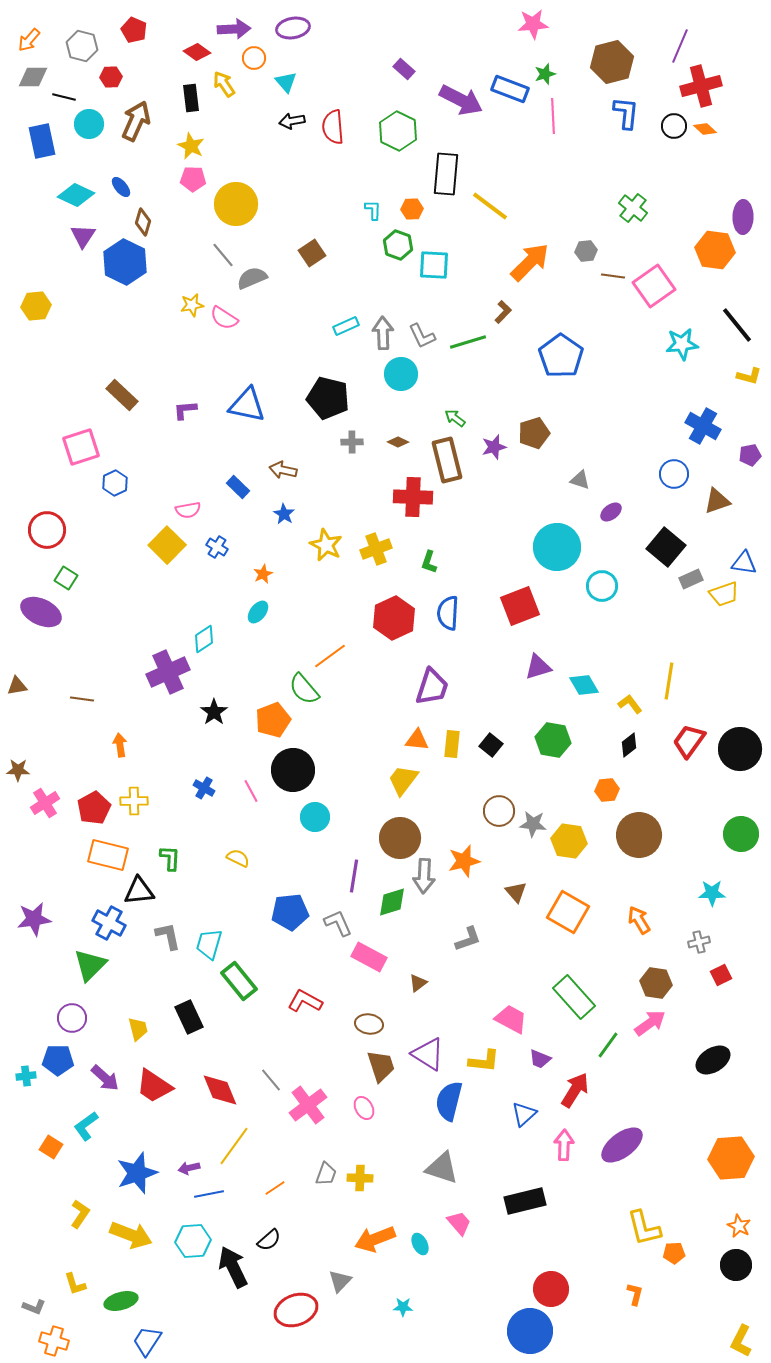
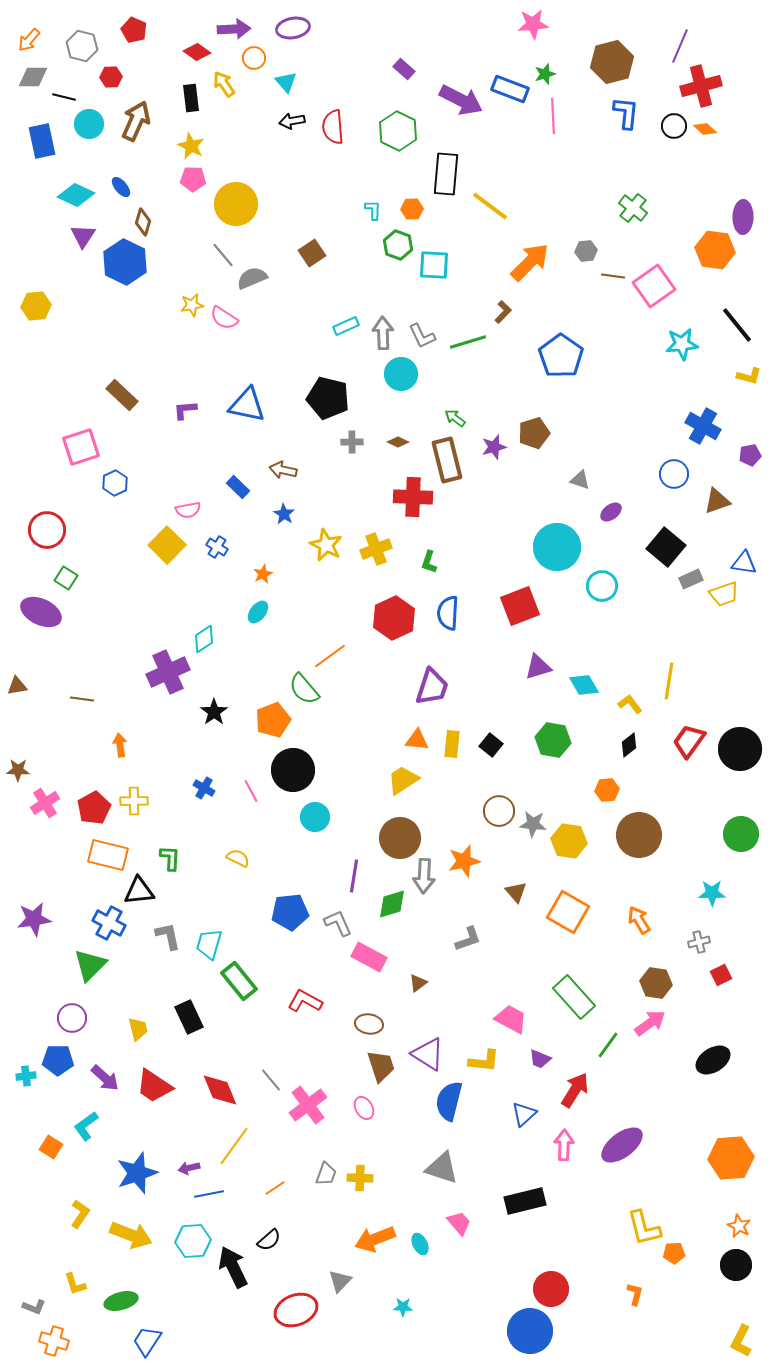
yellow trapezoid at (403, 780): rotated 20 degrees clockwise
green diamond at (392, 902): moved 2 px down
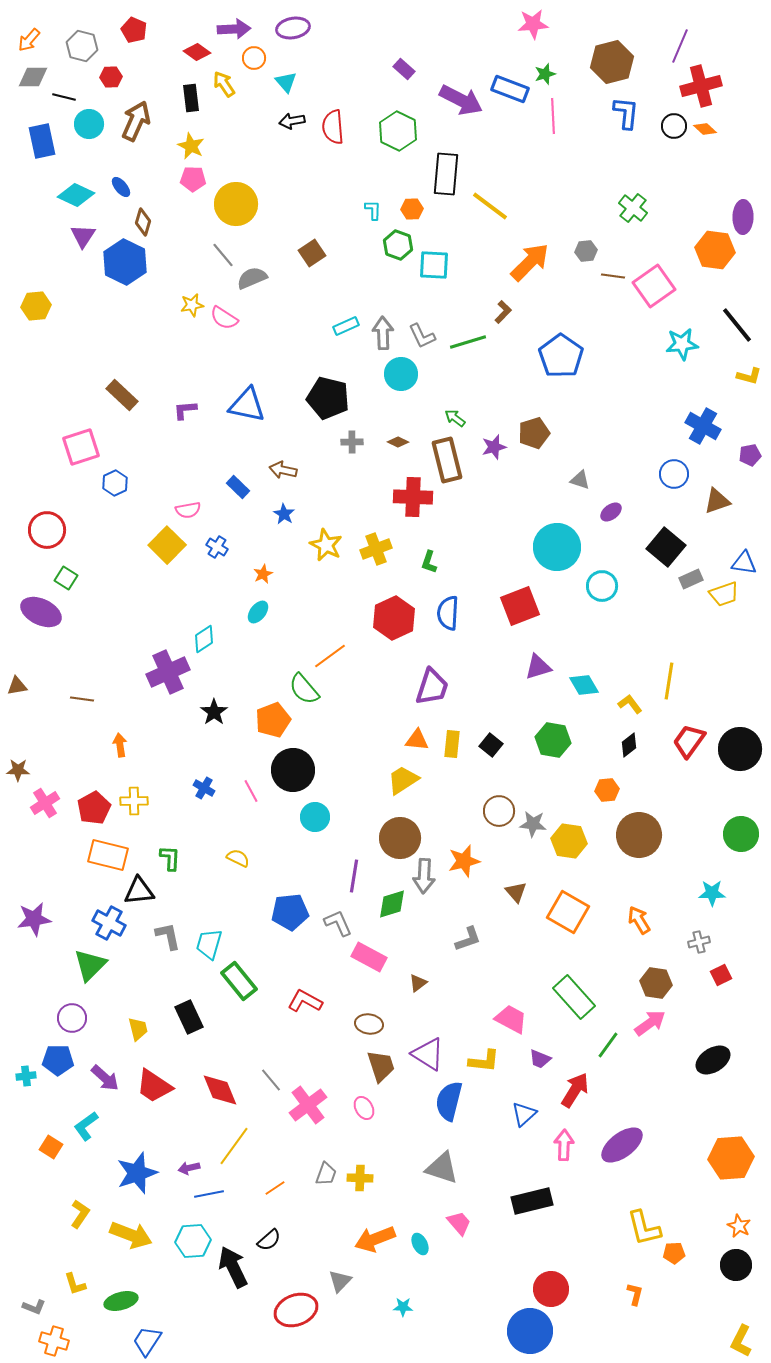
black rectangle at (525, 1201): moved 7 px right
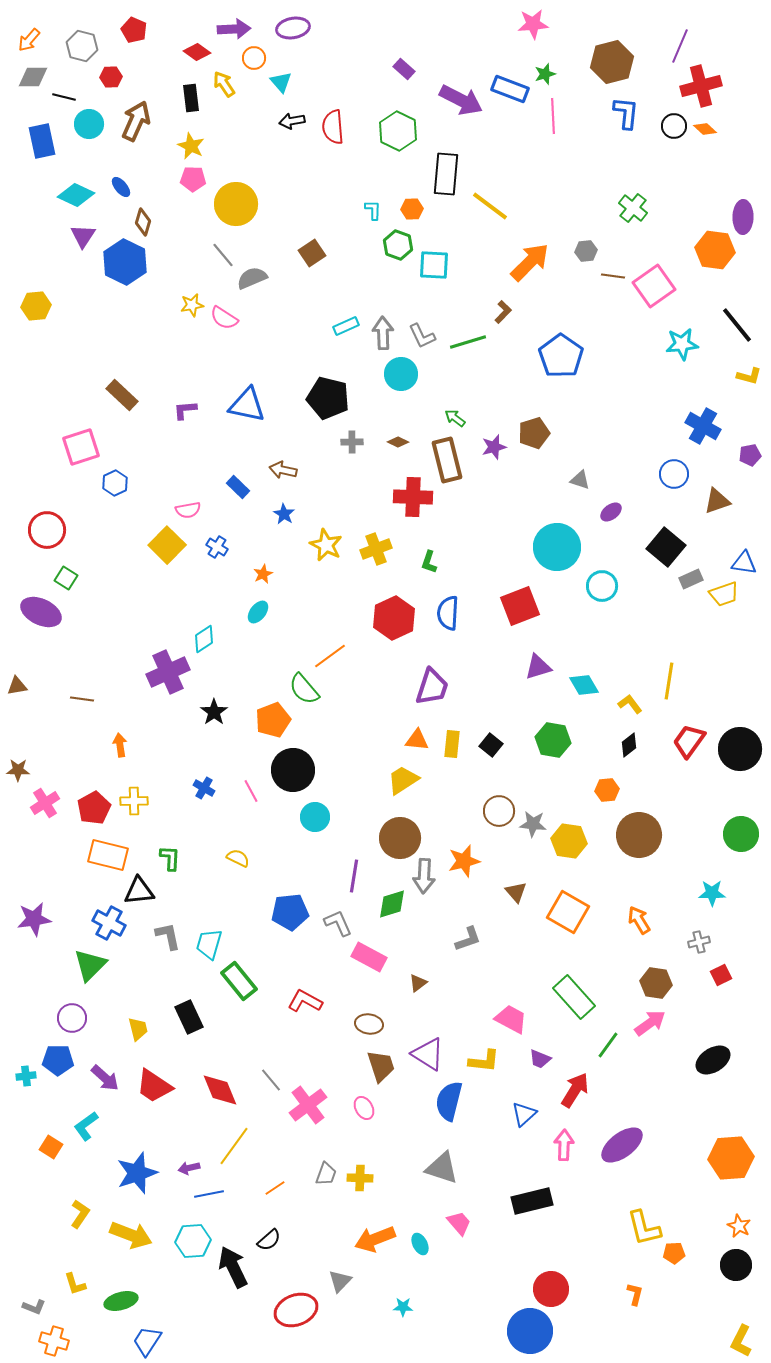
cyan triangle at (286, 82): moved 5 px left
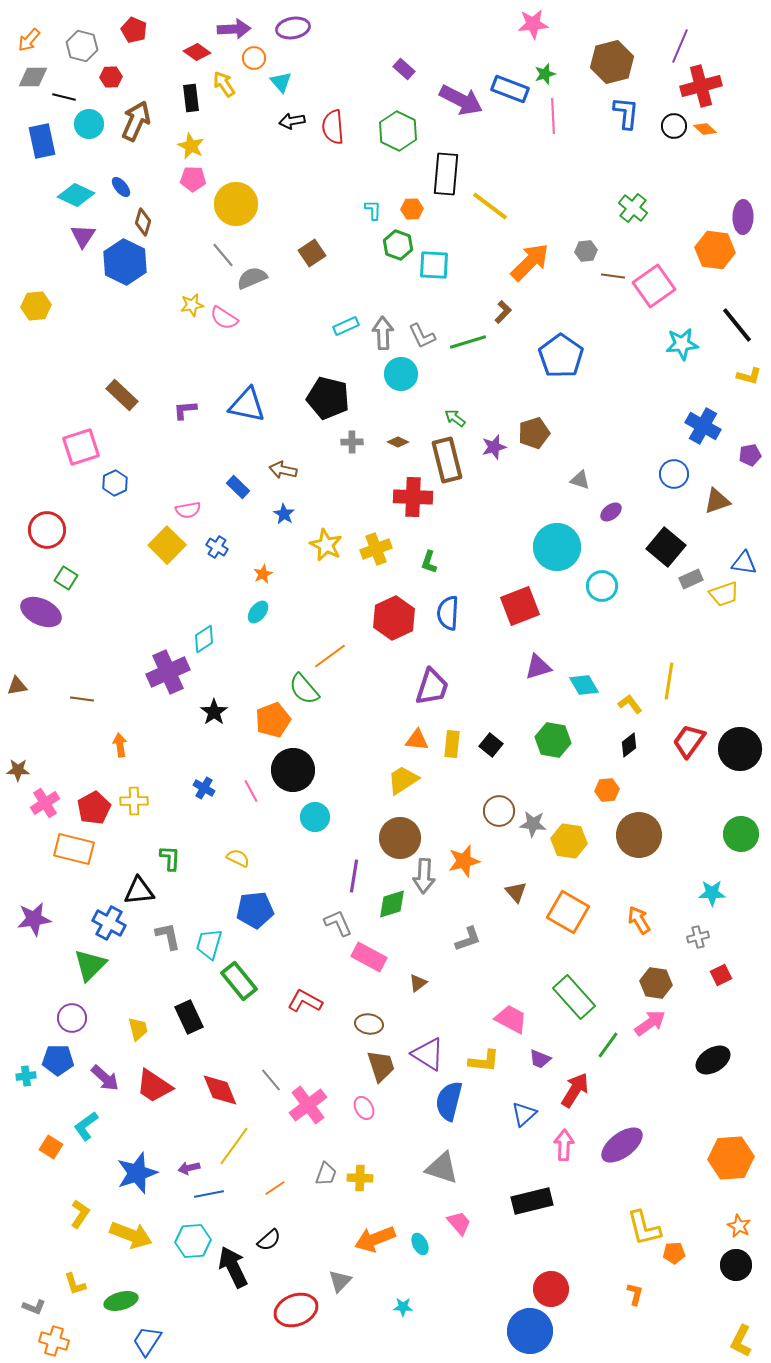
orange rectangle at (108, 855): moved 34 px left, 6 px up
blue pentagon at (290, 912): moved 35 px left, 2 px up
gray cross at (699, 942): moved 1 px left, 5 px up
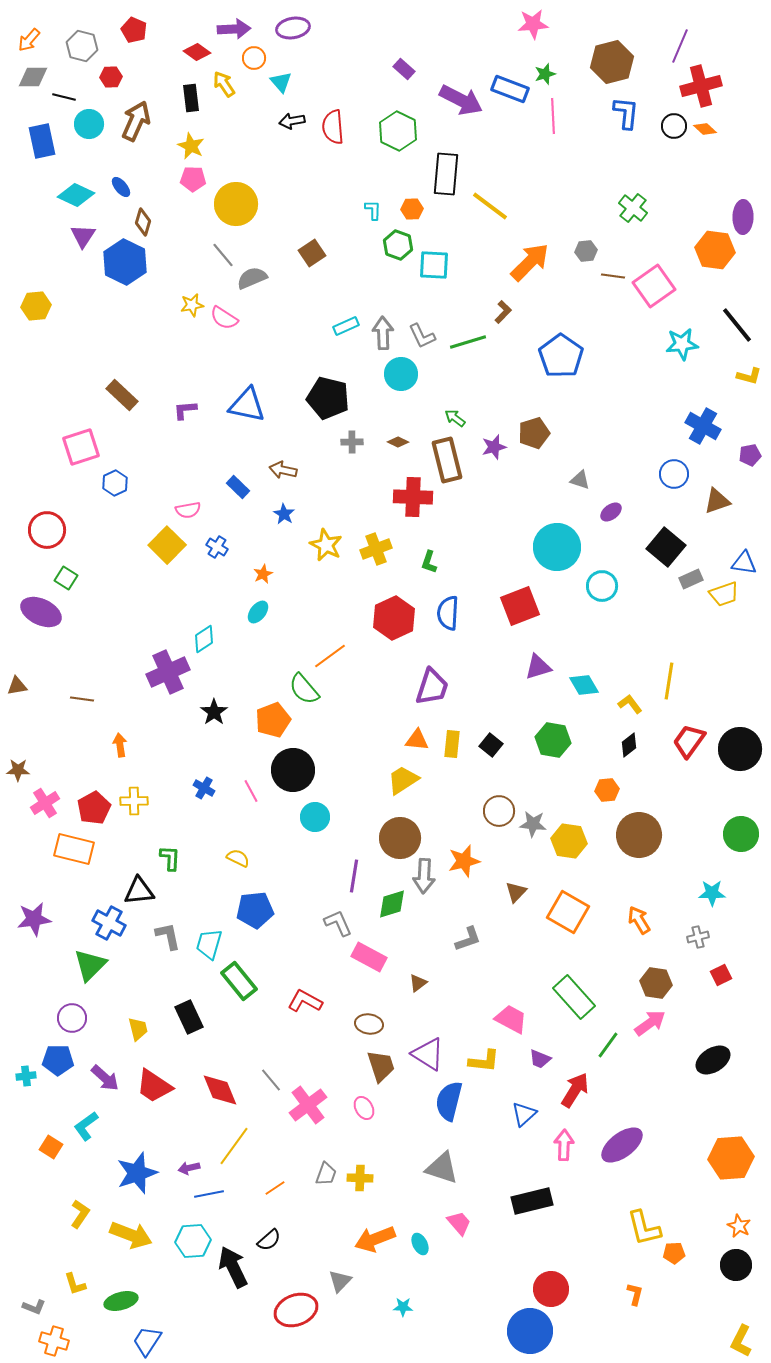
brown triangle at (516, 892): rotated 25 degrees clockwise
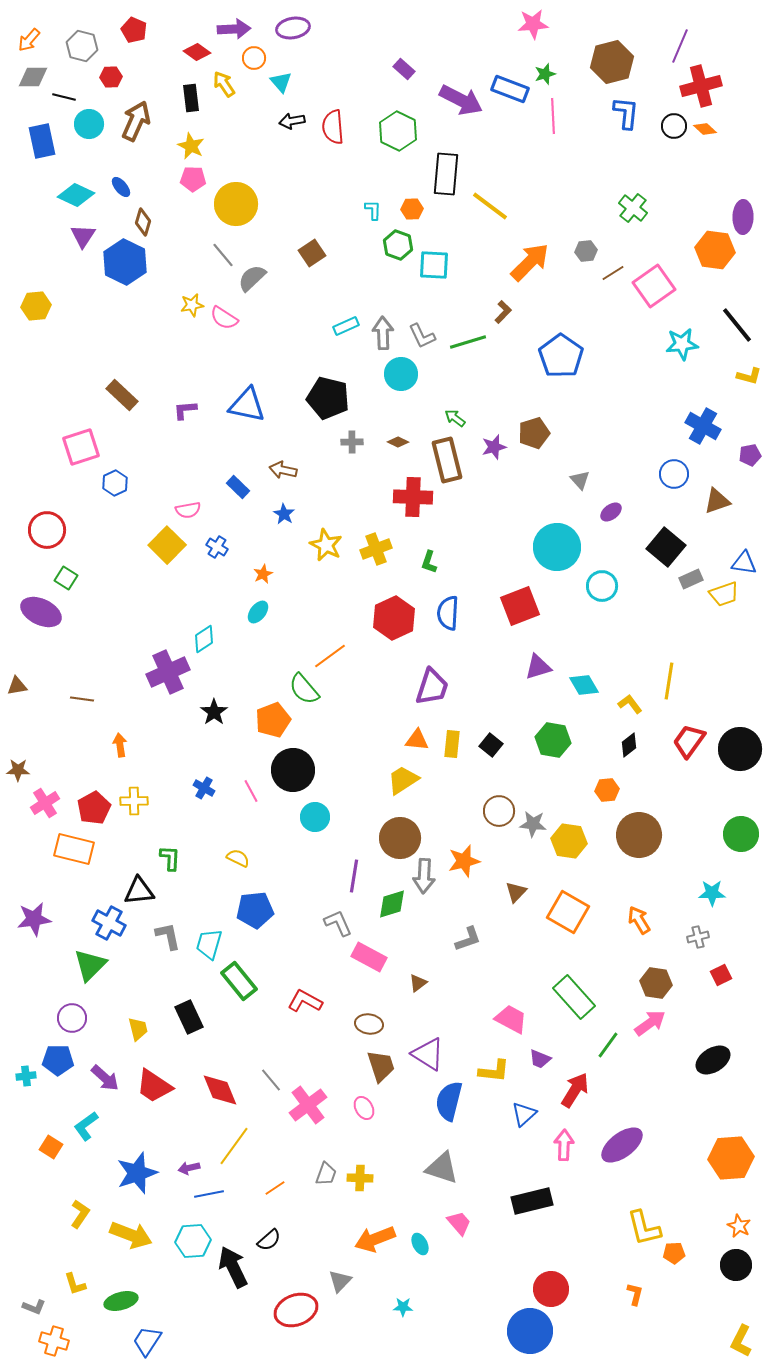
brown line at (613, 276): moved 3 px up; rotated 40 degrees counterclockwise
gray semicircle at (252, 278): rotated 20 degrees counterclockwise
gray triangle at (580, 480): rotated 30 degrees clockwise
yellow L-shape at (484, 1061): moved 10 px right, 10 px down
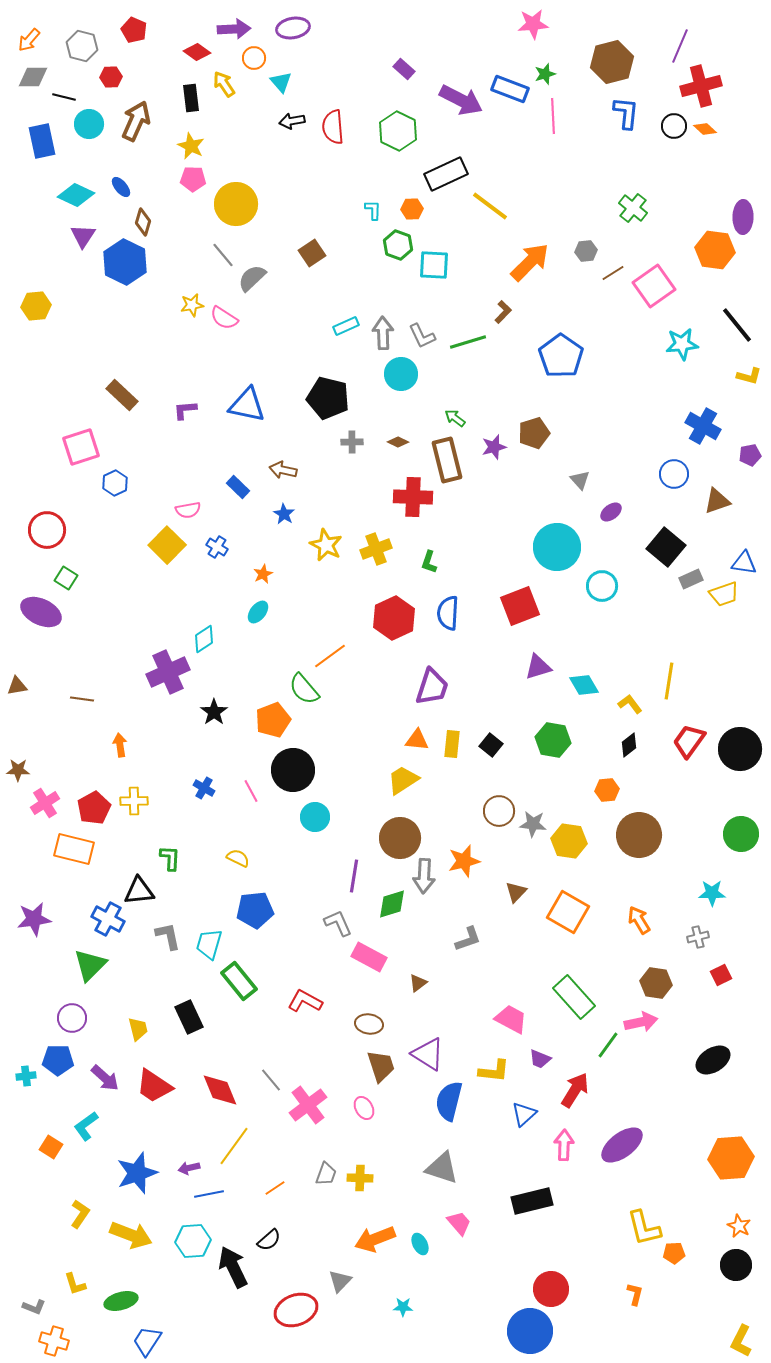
black rectangle at (446, 174): rotated 60 degrees clockwise
blue cross at (109, 923): moved 1 px left, 4 px up
pink arrow at (650, 1023): moved 9 px left, 1 px up; rotated 24 degrees clockwise
